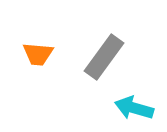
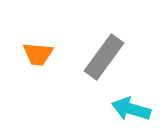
cyan arrow: moved 3 px left, 1 px down
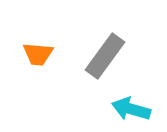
gray rectangle: moved 1 px right, 1 px up
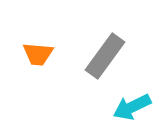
cyan arrow: moved 1 px right, 2 px up; rotated 42 degrees counterclockwise
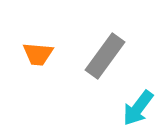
cyan arrow: moved 6 px right, 1 px down; rotated 27 degrees counterclockwise
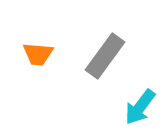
cyan arrow: moved 2 px right, 1 px up
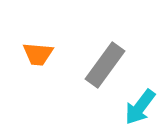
gray rectangle: moved 9 px down
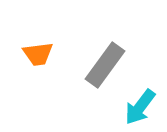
orange trapezoid: rotated 12 degrees counterclockwise
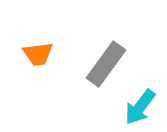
gray rectangle: moved 1 px right, 1 px up
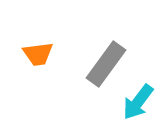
cyan arrow: moved 2 px left, 5 px up
